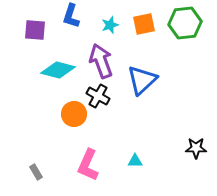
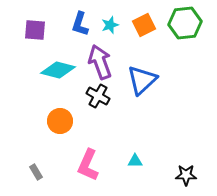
blue L-shape: moved 9 px right, 8 px down
orange square: moved 1 px down; rotated 15 degrees counterclockwise
purple arrow: moved 1 px left, 1 px down
orange circle: moved 14 px left, 7 px down
black star: moved 10 px left, 27 px down
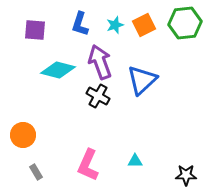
cyan star: moved 5 px right
orange circle: moved 37 px left, 14 px down
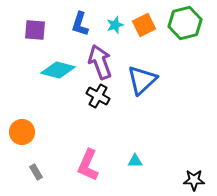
green hexagon: rotated 8 degrees counterclockwise
orange circle: moved 1 px left, 3 px up
black star: moved 8 px right, 5 px down
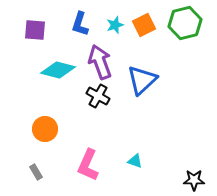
orange circle: moved 23 px right, 3 px up
cyan triangle: rotated 21 degrees clockwise
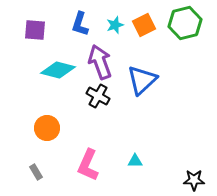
orange circle: moved 2 px right, 1 px up
cyan triangle: rotated 21 degrees counterclockwise
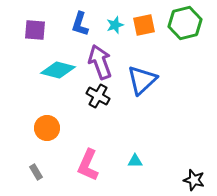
orange square: rotated 15 degrees clockwise
black star: rotated 15 degrees clockwise
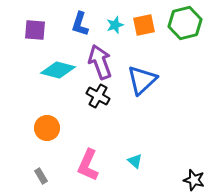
cyan triangle: rotated 42 degrees clockwise
gray rectangle: moved 5 px right, 4 px down
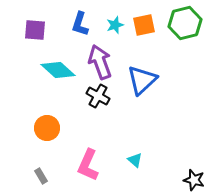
cyan diamond: rotated 28 degrees clockwise
cyan triangle: moved 1 px up
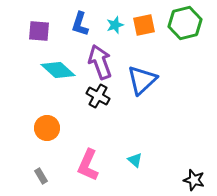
purple square: moved 4 px right, 1 px down
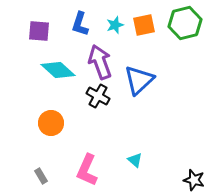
blue triangle: moved 3 px left
orange circle: moved 4 px right, 5 px up
pink L-shape: moved 1 px left, 5 px down
